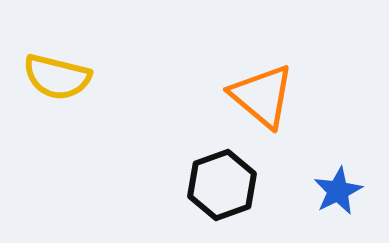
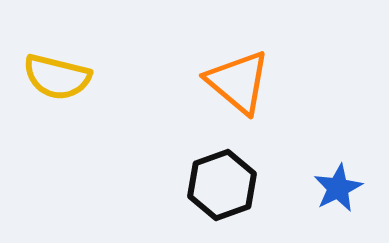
orange triangle: moved 24 px left, 14 px up
blue star: moved 3 px up
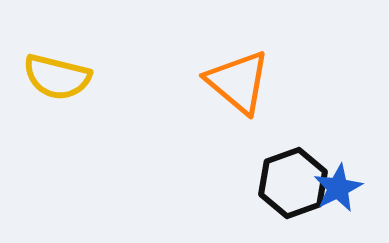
black hexagon: moved 71 px right, 2 px up
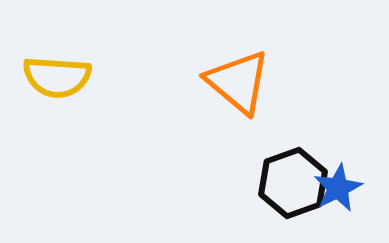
yellow semicircle: rotated 10 degrees counterclockwise
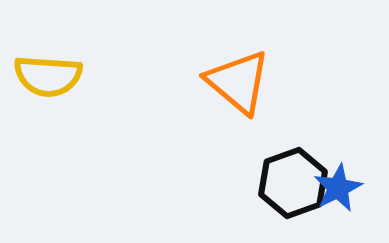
yellow semicircle: moved 9 px left, 1 px up
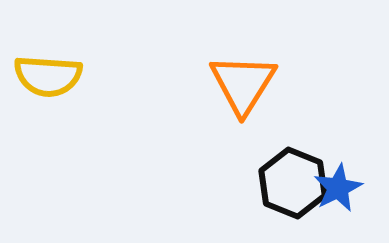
orange triangle: moved 5 px right, 2 px down; rotated 22 degrees clockwise
black hexagon: rotated 18 degrees counterclockwise
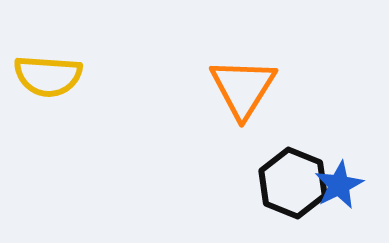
orange triangle: moved 4 px down
blue star: moved 1 px right, 3 px up
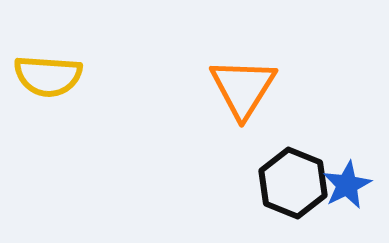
blue star: moved 8 px right
